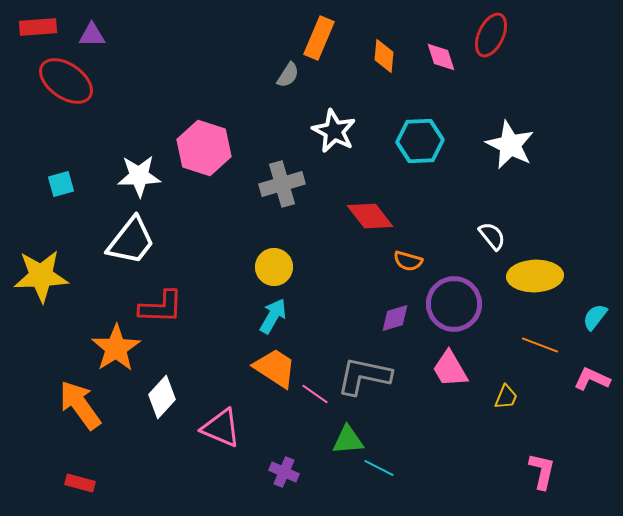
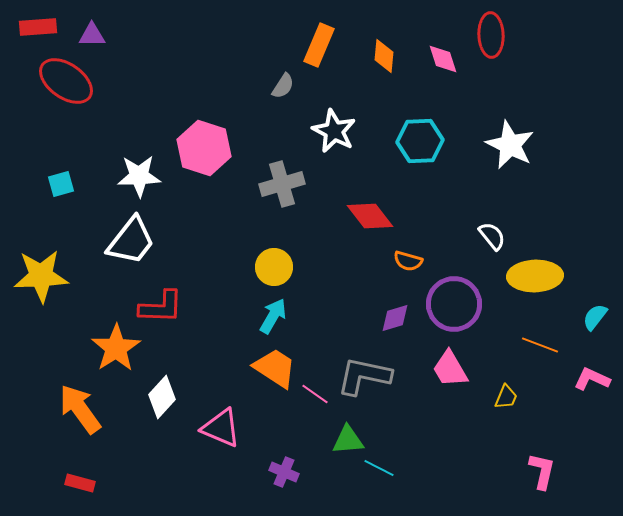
red ellipse at (491, 35): rotated 27 degrees counterclockwise
orange rectangle at (319, 38): moved 7 px down
pink diamond at (441, 57): moved 2 px right, 2 px down
gray semicircle at (288, 75): moved 5 px left, 11 px down
orange arrow at (80, 405): moved 4 px down
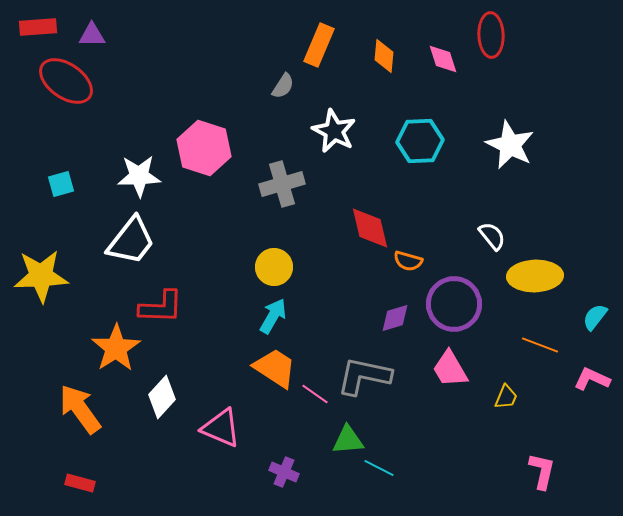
red diamond at (370, 216): moved 12 px down; rotated 24 degrees clockwise
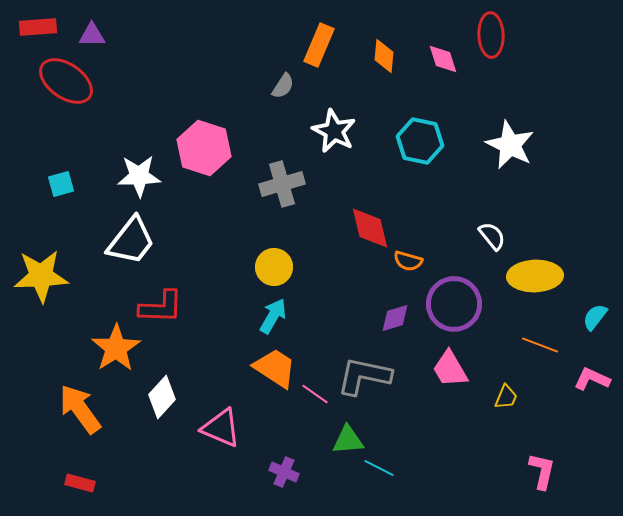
cyan hexagon at (420, 141): rotated 15 degrees clockwise
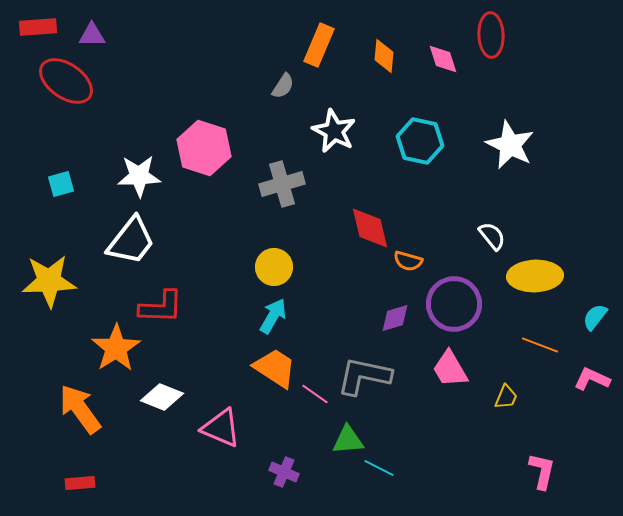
yellow star at (41, 276): moved 8 px right, 5 px down
white diamond at (162, 397): rotated 69 degrees clockwise
red rectangle at (80, 483): rotated 20 degrees counterclockwise
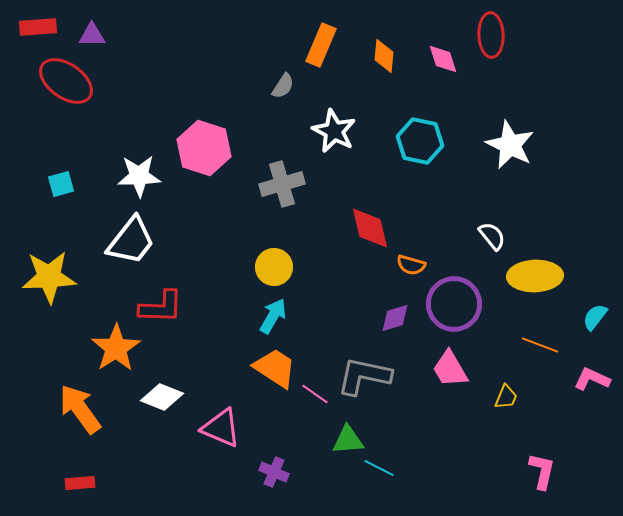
orange rectangle at (319, 45): moved 2 px right
orange semicircle at (408, 261): moved 3 px right, 4 px down
yellow star at (49, 281): moved 4 px up
purple cross at (284, 472): moved 10 px left
